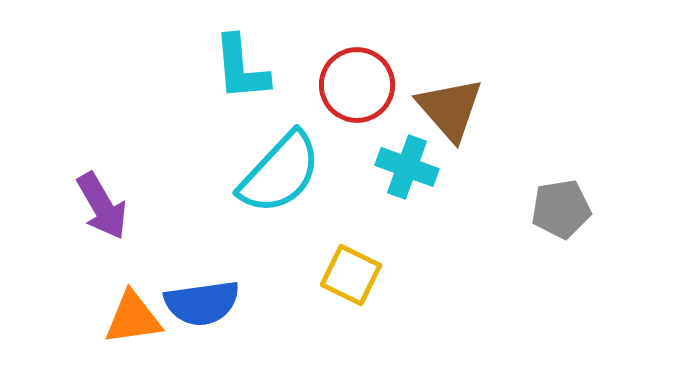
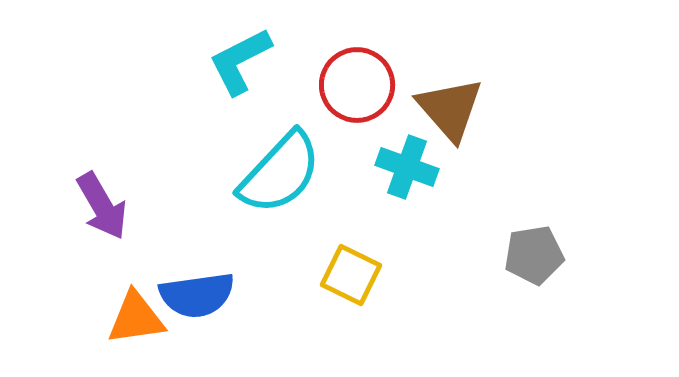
cyan L-shape: moved 1 px left, 7 px up; rotated 68 degrees clockwise
gray pentagon: moved 27 px left, 46 px down
blue semicircle: moved 5 px left, 8 px up
orange triangle: moved 3 px right
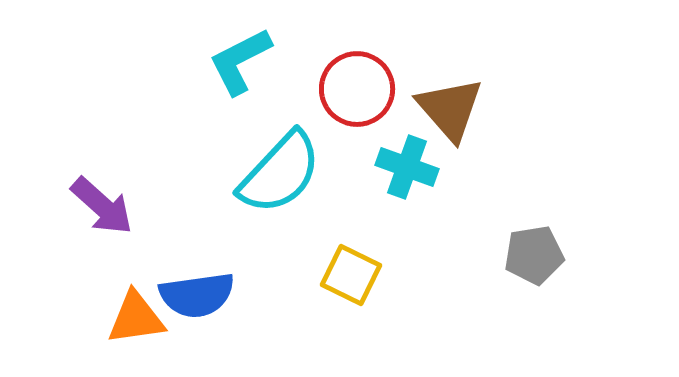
red circle: moved 4 px down
purple arrow: rotated 18 degrees counterclockwise
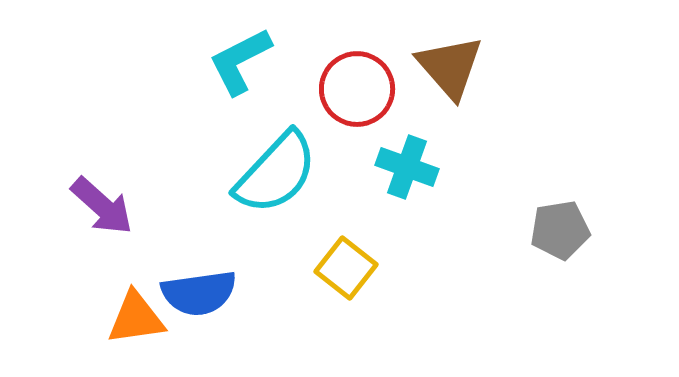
brown triangle: moved 42 px up
cyan semicircle: moved 4 px left
gray pentagon: moved 26 px right, 25 px up
yellow square: moved 5 px left, 7 px up; rotated 12 degrees clockwise
blue semicircle: moved 2 px right, 2 px up
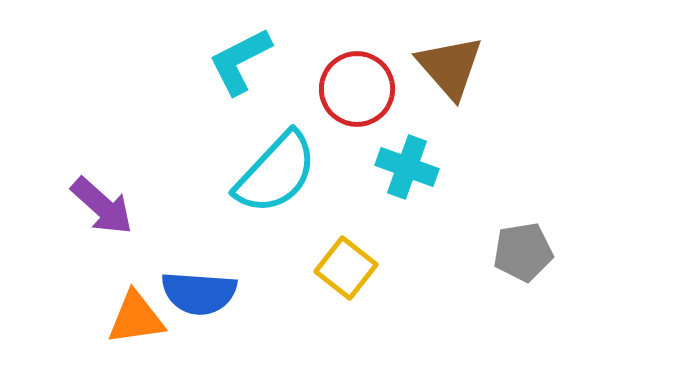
gray pentagon: moved 37 px left, 22 px down
blue semicircle: rotated 12 degrees clockwise
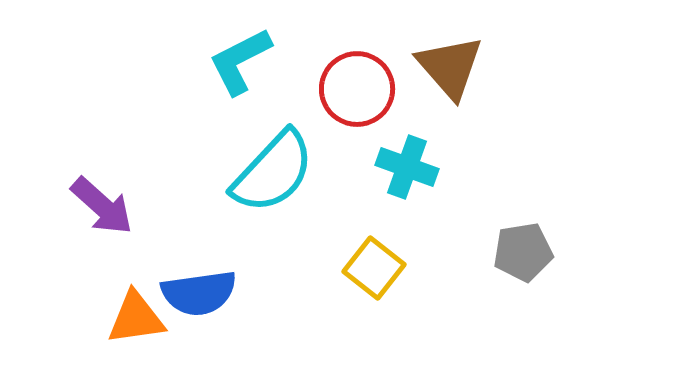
cyan semicircle: moved 3 px left, 1 px up
yellow square: moved 28 px right
blue semicircle: rotated 12 degrees counterclockwise
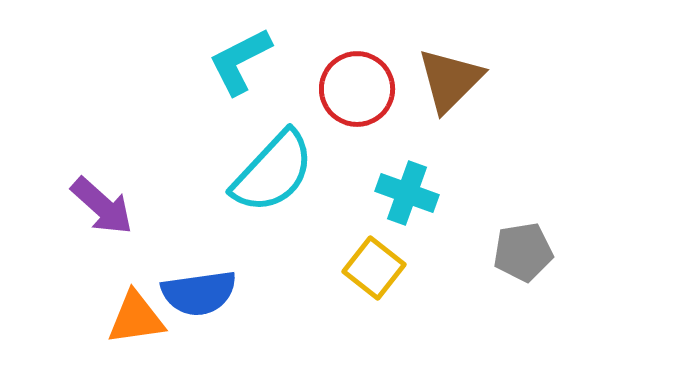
brown triangle: moved 13 px down; rotated 26 degrees clockwise
cyan cross: moved 26 px down
